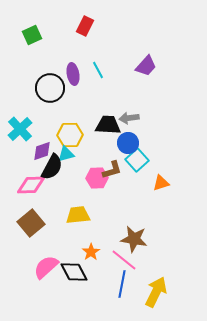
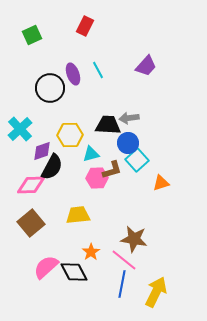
purple ellipse: rotated 10 degrees counterclockwise
cyan triangle: moved 25 px right
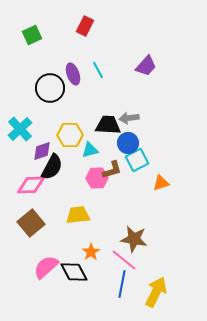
cyan triangle: moved 1 px left, 4 px up
cyan square: rotated 15 degrees clockwise
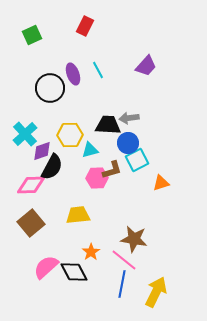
cyan cross: moved 5 px right, 5 px down
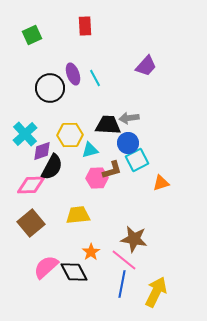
red rectangle: rotated 30 degrees counterclockwise
cyan line: moved 3 px left, 8 px down
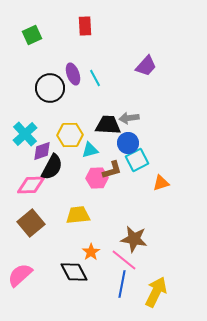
pink semicircle: moved 26 px left, 8 px down
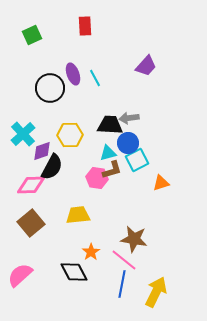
black trapezoid: moved 2 px right
cyan cross: moved 2 px left
cyan triangle: moved 18 px right, 3 px down
pink hexagon: rotated 10 degrees clockwise
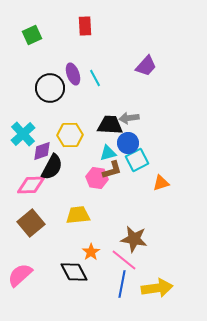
yellow arrow: moved 1 px right, 4 px up; rotated 56 degrees clockwise
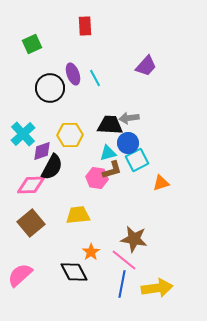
green square: moved 9 px down
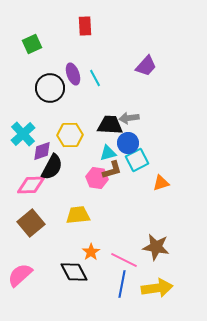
brown star: moved 22 px right, 8 px down
pink line: rotated 12 degrees counterclockwise
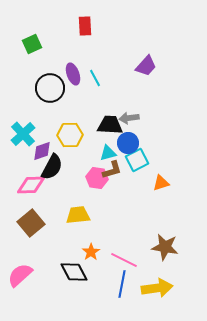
brown star: moved 9 px right
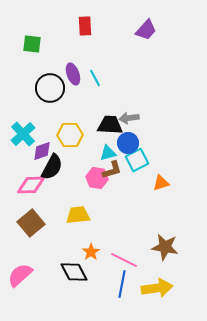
green square: rotated 30 degrees clockwise
purple trapezoid: moved 36 px up
